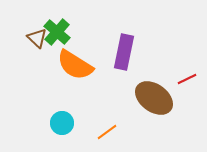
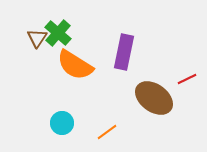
green cross: moved 1 px right, 1 px down
brown triangle: rotated 20 degrees clockwise
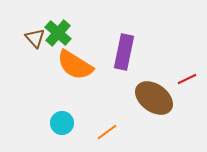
brown triangle: moved 2 px left; rotated 15 degrees counterclockwise
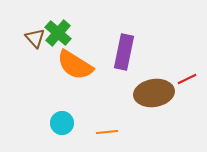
brown ellipse: moved 5 px up; rotated 45 degrees counterclockwise
orange line: rotated 30 degrees clockwise
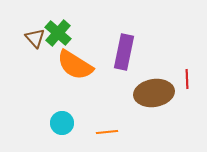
red line: rotated 66 degrees counterclockwise
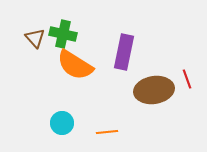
green cross: moved 5 px right, 1 px down; rotated 28 degrees counterclockwise
red line: rotated 18 degrees counterclockwise
brown ellipse: moved 3 px up
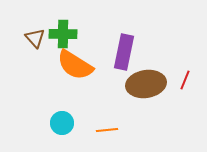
green cross: rotated 12 degrees counterclockwise
red line: moved 2 px left, 1 px down; rotated 42 degrees clockwise
brown ellipse: moved 8 px left, 6 px up
orange line: moved 2 px up
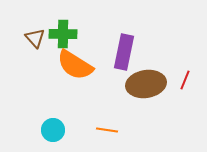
cyan circle: moved 9 px left, 7 px down
orange line: rotated 15 degrees clockwise
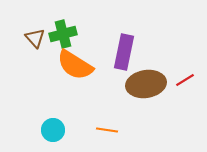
green cross: rotated 16 degrees counterclockwise
red line: rotated 36 degrees clockwise
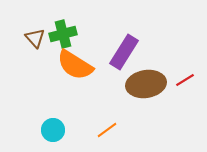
purple rectangle: rotated 20 degrees clockwise
orange line: rotated 45 degrees counterclockwise
